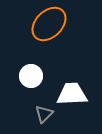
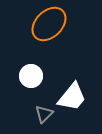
white trapezoid: moved 3 px down; rotated 132 degrees clockwise
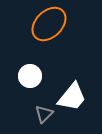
white circle: moved 1 px left
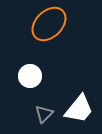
white trapezoid: moved 7 px right, 12 px down
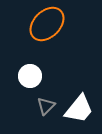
orange ellipse: moved 2 px left
gray triangle: moved 2 px right, 8 px up
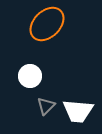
white trapezoid: moved 1 px left, 2 px down; rotated 56 degrees clockwise
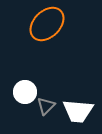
white circle: moved 5 px left, 16 px down
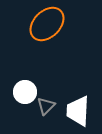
white trapezoid: rotated 88 degrees clockwise
